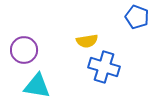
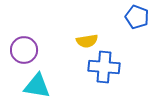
blue cross: rotated 12 degrees counterclockwise
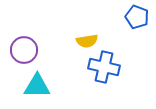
blue cross: rotated 8 degrees clockwise
cyan triangle: rotated 8 degrees counterclockwise
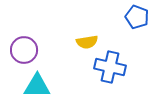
yellow semicircle: moved 1 px down
blue cross: moved 6 px right
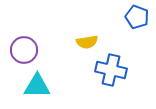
blue cross: moved 1 px right, 3 px down
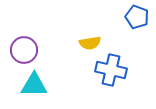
yellow semicircle: moved 3 px right, 1 px down
cyan triangle: moved 3 px left, 1 px up
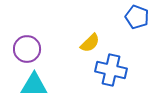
yellow semicircle: rotated 35 degrees counterclockwise
purple circle: moved 3 px right, 1 px up
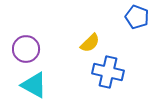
purple circle: moved 1 px left
blue cross: moved 3 px left, 2 px down
cyan triangle: rotated 28 degrees clockwise
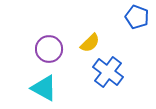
purple circle: moved 23 px right
blue cross: rotated 24 degrees clockwise
cyan triangle: moved 10 px right, 3 px down
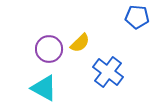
blue pentagon: rotated 15 degrees counterclockwise
yellow semicircle: moved 10 px left
